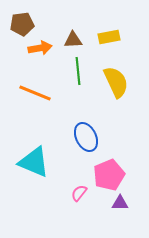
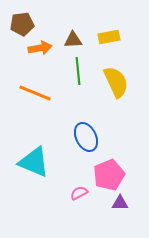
pink semicircle: rotated 24 degrees clockwise
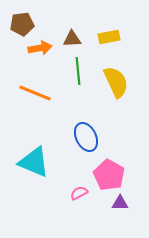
brown triangle: moved 1 px left, 1 px up
pink pentagon: rotated 20 degrees counterclockwise
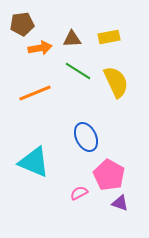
green line: rotated 52 degrees counterclockwise
orange line: rotated 44 degrees counterclockwise
purple triangle: rotated 18 degrees clockwise
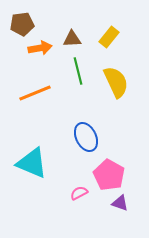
yellow rectangle: rotated 40 degrees counterclockwise
green line: rotated 44 degrees clockwise
cyan triangle: moved 2 px left, 1 px down
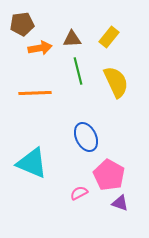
orange line: rotated 20 degrees clockwise
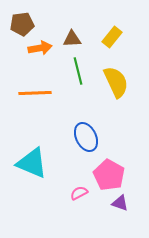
yellow rectangle: moved 3 px right
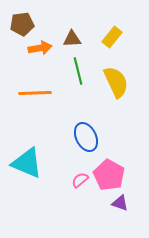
cyan triangle: moved 5 px left
pink semicircle: moved 1 px right, 13 px up; rotated 12 degrees counterclockwise
